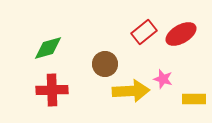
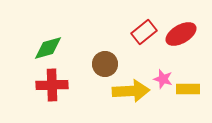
red cross: moved 5 px up
yellow rectangle: moved 6 px left, 10 px up
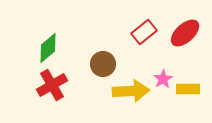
red ellipse: moved 4 px right, 1 px up; rotated 12 degrees counterclockwise
green diamond: rotated 24 degrees counterclockwise
brown circle: moved 2 px left
pink star: rotated 24 degrees clockwise
red cross: rotated 28 degrees counterclockwise
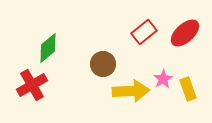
red cross: moved 20 px left
yellow rectangle: rotated 70 degrees clockwise
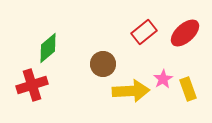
red cross: rotated 12 degrees clockwise
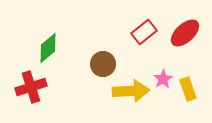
red cross: moved 1 px left, 2 px down
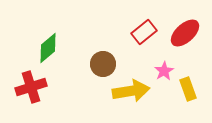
pink star: moved 1 px right, 8 px up
yellow arrow: rotated 6 degrees counterclockwise
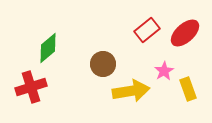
red rectangle: moved 3 px right, 2 px up
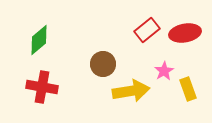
red ellipse: rotated 32 degrees clockwise
green diamond: moved 9 px left, 8 px up
red cross: moved 11 px right; rotated 28 degrees clockwise
